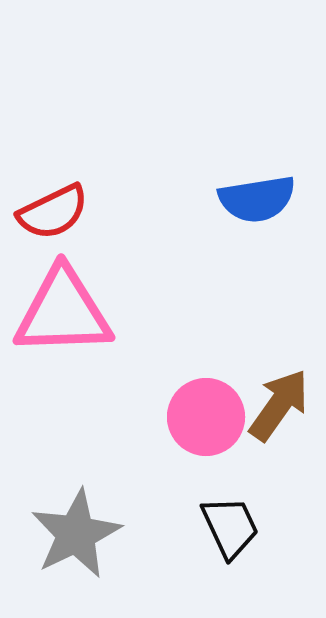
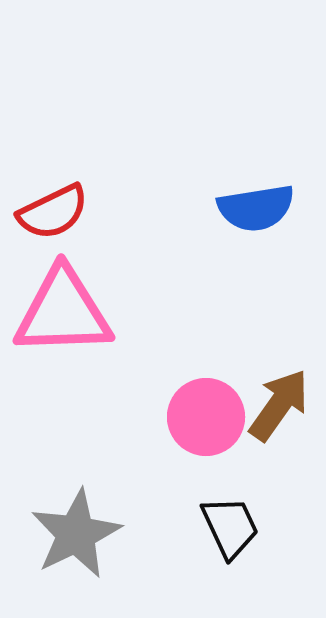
blue semicircle: moved 1 px left, 9 px down
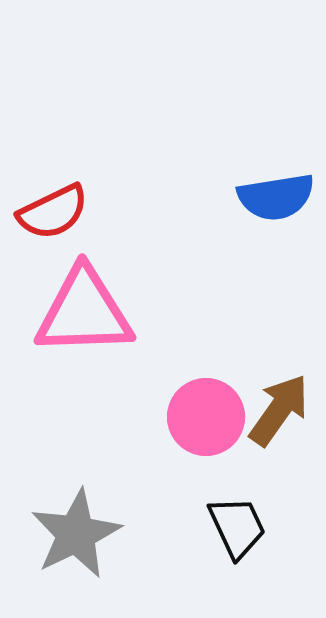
blue semicircle: moved 20 px right, 11 px up
pink triangle: moved 21 px right
brown arrow: moved 5 px down
black trapezoid: moved 7 px right
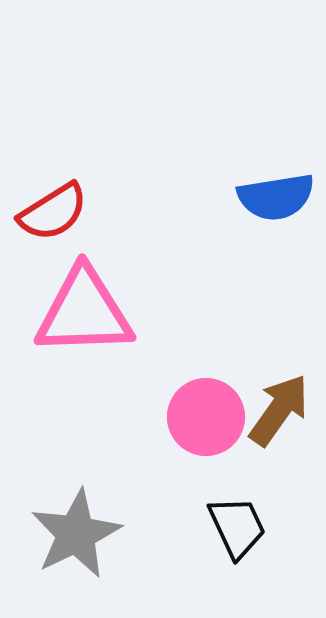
red semicircle: rotated 6 degrees counterclockwise
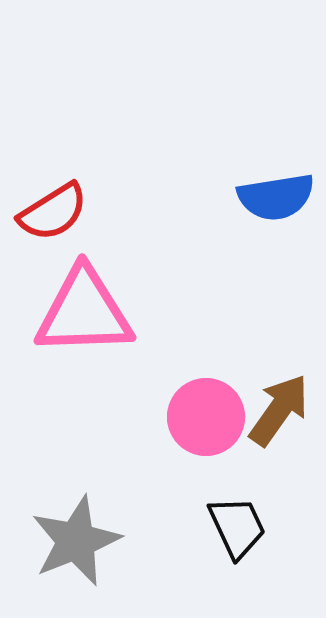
gray star: moved 7 px down; rotated 4 degrees clockwise
